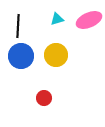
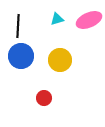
yellow circle: moved 4 px right, 5 px down
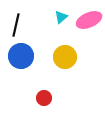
cyan triangle: moved 4 px right, 2 px up; rotated 24 degrees counterclockwise
black line: moved 2 px left, 1 px up; rotated 10 degrees clockwise
yellow circle: moved 5 px right, 3 px up
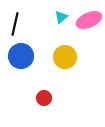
black line: moved 1 px left, 1 px up
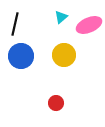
pink ellipse: moved 5 px down
yellow circle: moved 1 px left, 2 px up
red circle: moved 12 px right, 5 px down
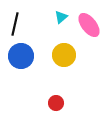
pink ellipse: rotated 75 degrees clockwise
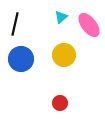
blue circle: moved 3 px down
red circle: moved 4 px right
